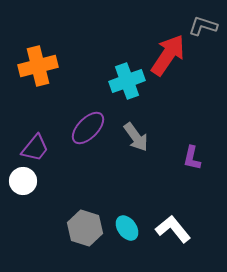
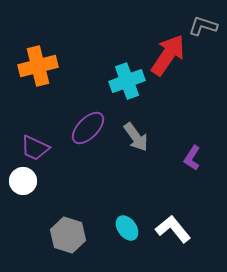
purple trapezoid: rotated 76 degrees clockwise
purple L-shape: rotated 20 degrees clockwise
gray hexagon: moved 17 px left, 7 px down
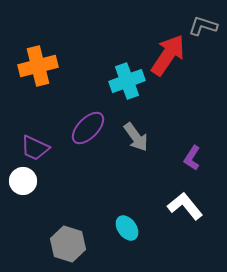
white L-shape: moved 12 px right, 23 px up
gray hexagon: moved 9 px down
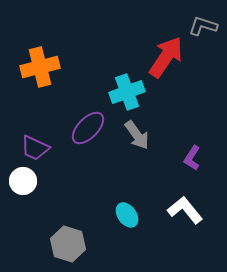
red arrow: moved 2 px left, 2 px down
orange cross: moved 2 px right, 1 px down
cyan cross: moved 11 px down
gray arrow: moved 1 px right, 2 px up
white L-shape: moved 4 px down
cyan ellipse: moved 13 px up
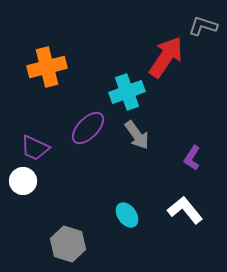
orange cross: moved 7 px right
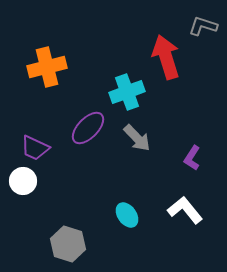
red arrow: rotated 51 degrees counterclockwise
gray arrow: moved 3 px down; rotated 8 degrees counterclockwise
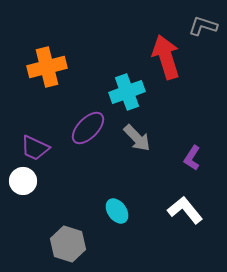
cyan ellipse: moved 10 px left, 4 px up
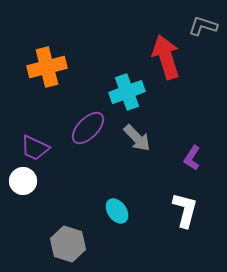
white L-shape: rotated 54 degrees clockwise
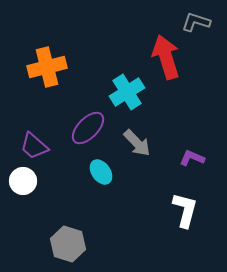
gray L-shape: moved 7 px left, 4 px up
cyan cross: rotated 12 degrees counterclockwise
gray arrow: moved 5 px down
purple trapezoid: moved 1 px left, 2 px up; rotated 16 degrees clockwise
purple L-shape: rotated 80 degrees clockwise
cyan ellipse: moved 16 px left, 39 px up
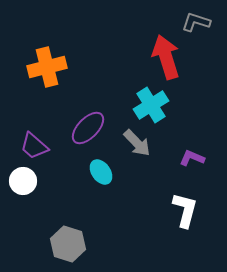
cyan cross: moved 24 px right, 13 px down
